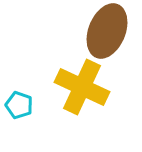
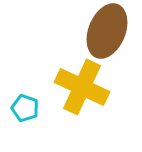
cyan pentagon: moved 6 px right, 3 px down
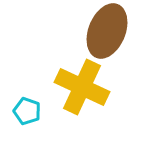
cyan pentagon: moved 2 px right, 3 px down
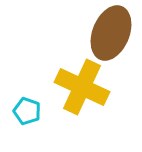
brown ellipse: moved 4 px right, 2 px down
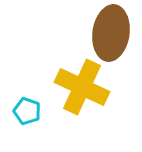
brown ellipse: rotated 14 degrees counterclockwise
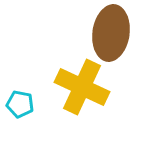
cyan pentagon: moved 7 px left, 7 px up; rotated 8 degrees counterclockwise
